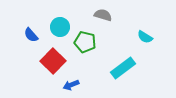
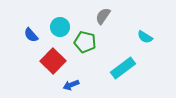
gray semicircle: moved 1 px down; rotated 72 degrees counterclockwise
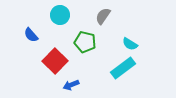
cyan circle: moved 12 px up
cyan semicircle: moved 15 px left, 7 px down
red square: moved 2 px right
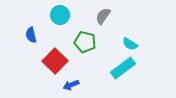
blue semicircle: rotated 28 degrees clockwise
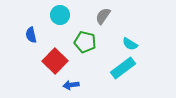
blue arrow: rotated 14 degrees clockwise
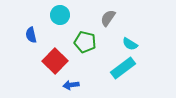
gray semicircle: moved 5 px right, 2 px down
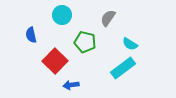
cyan circle: moved 2 px right
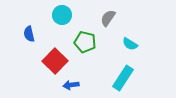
blue semicircle: moved 2 px left, 1 px up
cyan rectangle: moved 10 px down; rotated 20 degrees counterclockwise
